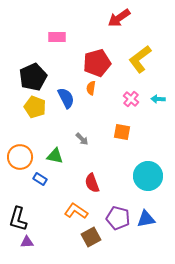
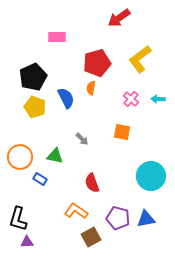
cyan circle: moved 3 px right
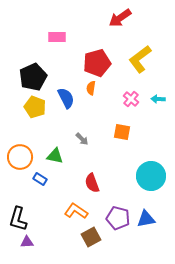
red arrow: moved 1 px right
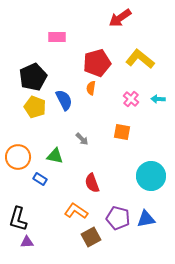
yellow L-shape: rotated 76 degrees clockwise
blue semicircle: moved 2 px left, 2 px down
orange circle: moved 2 px left
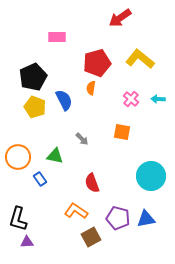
blue rectangle: rotated 24 degrees clockwise
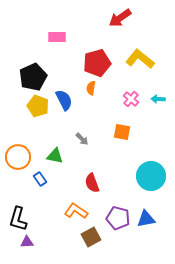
yellow pentagon: moved 3 px right, 1 px up
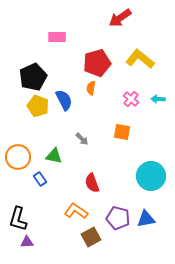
green triangle: moved 1 px left
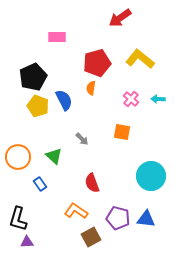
green triangle: rotated 30 degrees clockwise
blue rectangle: moved 5 px down
blue triangle: rotated 18 degrees clockwise
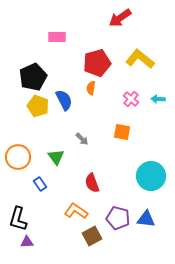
green triangle: moved 2 px right, 1 px down; rotated 12 degrees clockwise
brown square: moved 1 px right, 1 px up
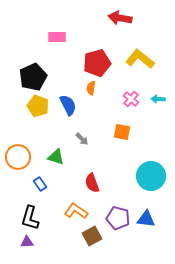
red arrow: rotated 45 degrees clockwise
blue semicircle: moved 4 px right, 5 px down
green triangle: rotated 36 degrees counterclockwise
black L-shape: moved 12 px right, 1 px up
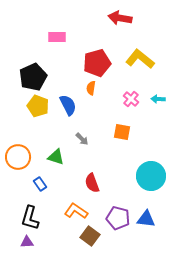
brown square: moved 2 px left; rotated 24 degrees counterclockwise
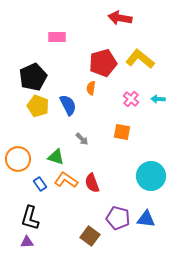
red pentagon: moved 6 px right
orange circle: moved 2 px down
orange L-shape: moved 10 px left, 31 px up
